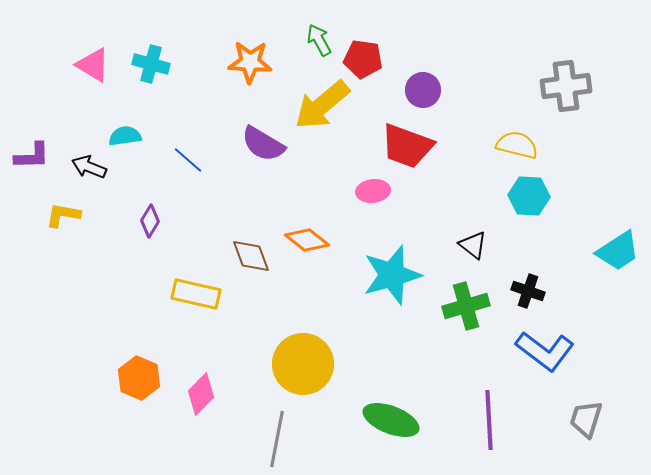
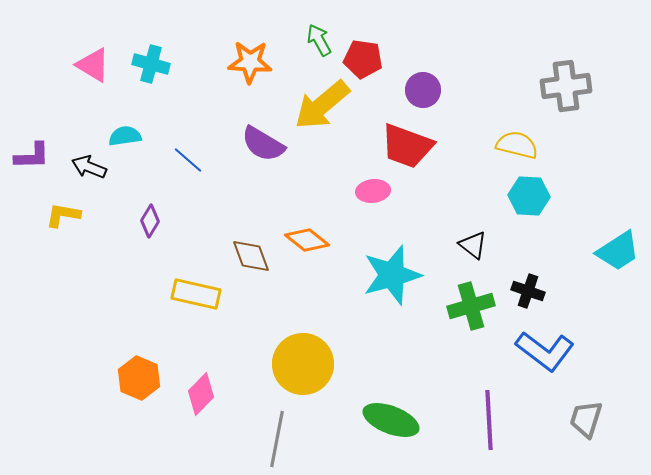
green cross: moved 5 px right
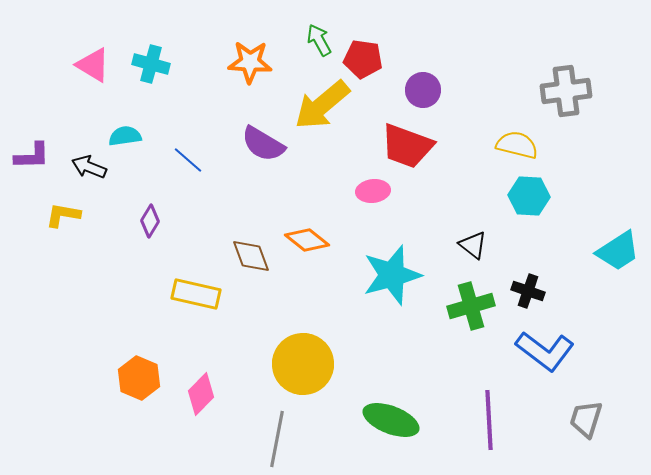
gray cross: moved 5 px down
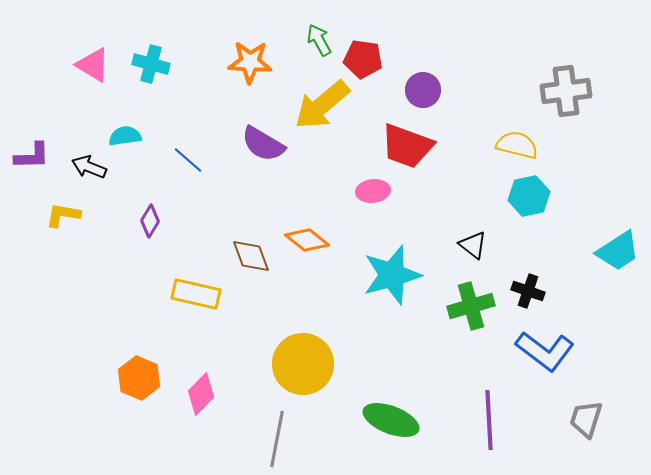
cyan hexagon: rotated 15 degrees counterclockwise
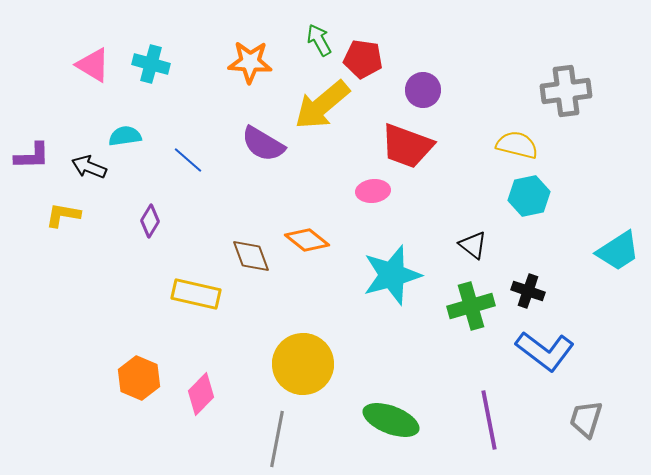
purple line: rotated 8 degrees counterclockwise
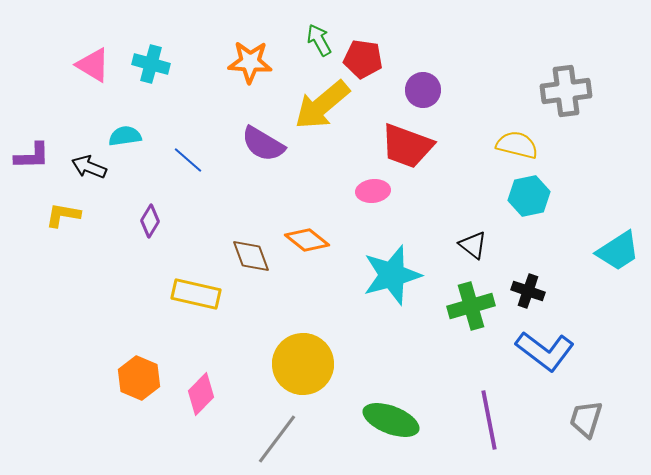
gray line: rotated 26 degrees clockwise
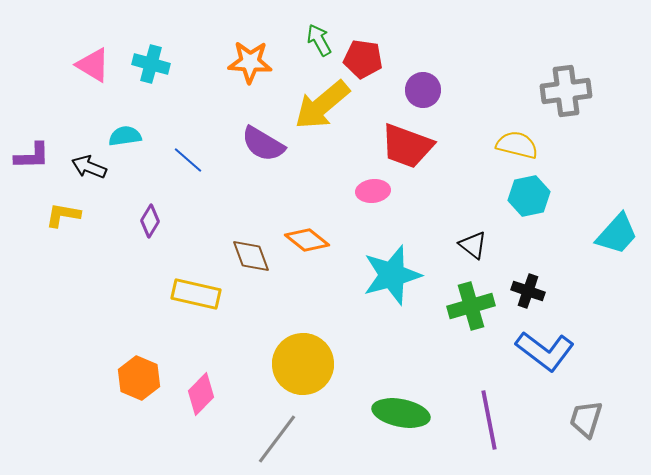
cyan trapezoid: moved 1 px left, 17 px up; rotated 15 degrees counterclockwise
green ellipse: moved 10 px right, 7 px up; rotated 10 degrees counterclockwise
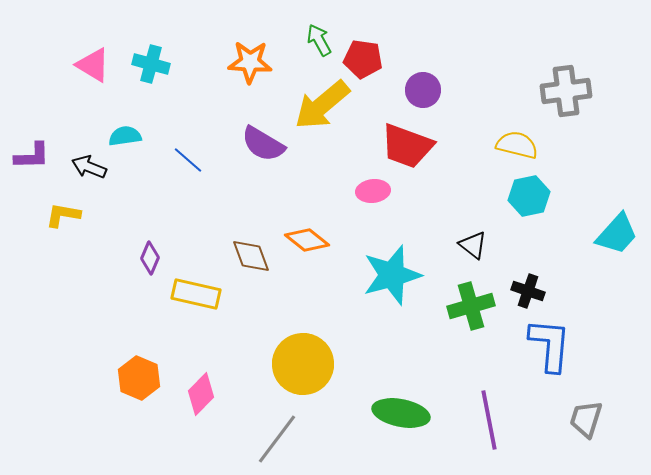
purple diamond: moved 37 px down; rotated 8 degrees counterclockwise
blue L-shape: moved 5 px right, 6 px up; rotated 122 degrees counterclockwise
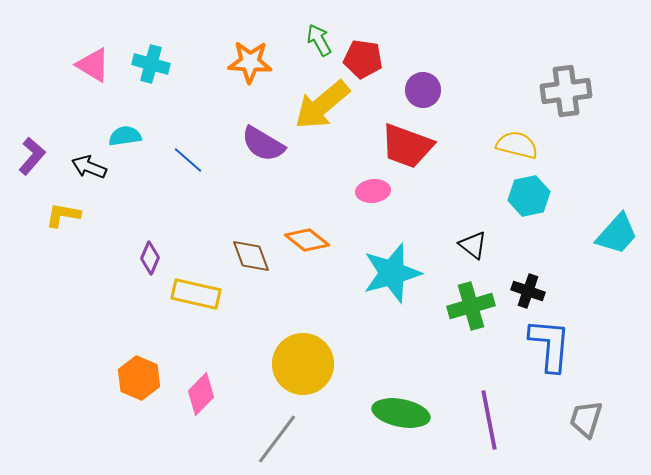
purple L-shape: rotated 48 degrees counterclockwise
cyan star: moved 2 px up
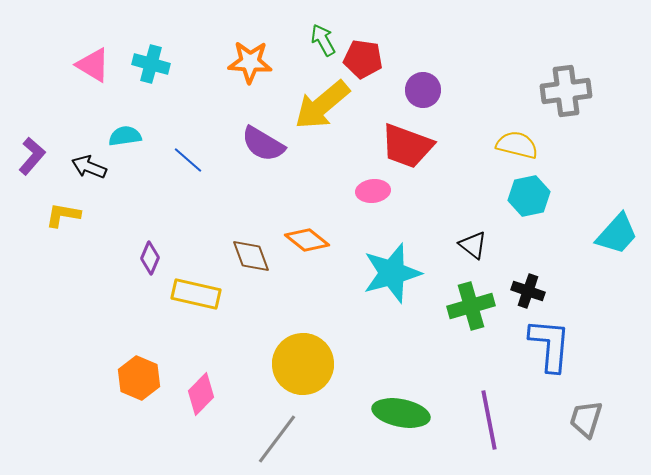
green arrow: moved 4 px right
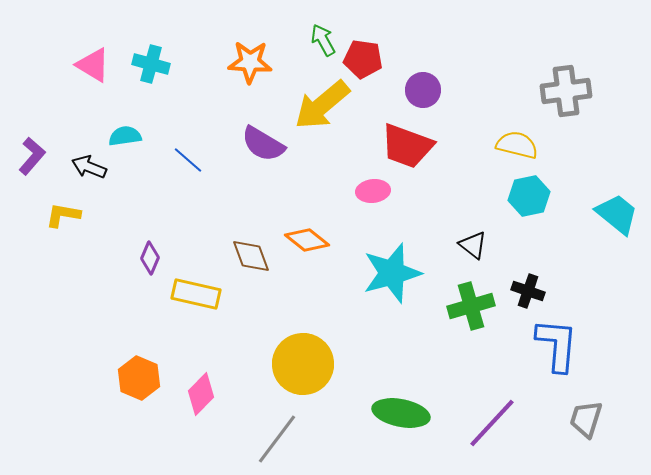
cyan trapezoid: moved 20 px up; rotated 93 degrees counterclockwise
blue L-shape: moved 7 px right
purple line: moved 3 px right, 3 px down; rotated 54 degrees clockwise
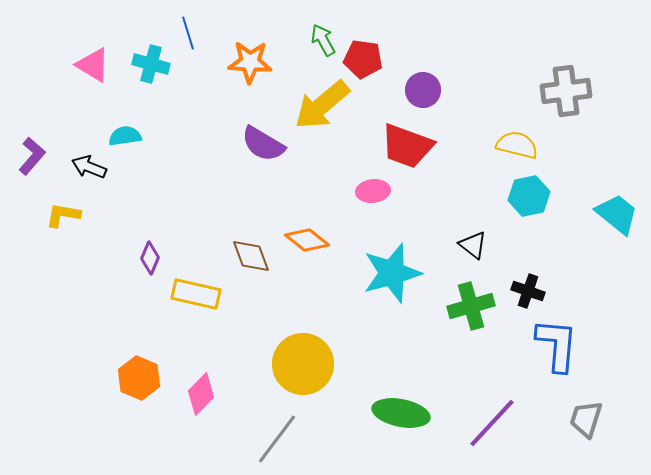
blue line: moved 127 px up; rotated 32 degrees clockwise
